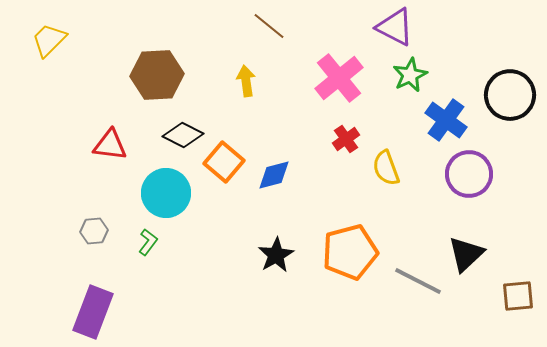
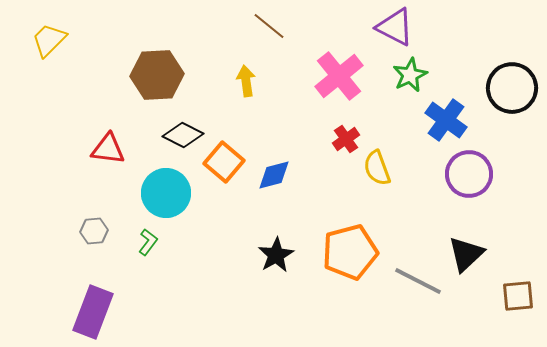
pink cross: moved 2 px up
black circle: moved 2 px right, 7 px up
red triangle: moved 2 px left, 4 px down
yellow semicircle: moved 9 px left
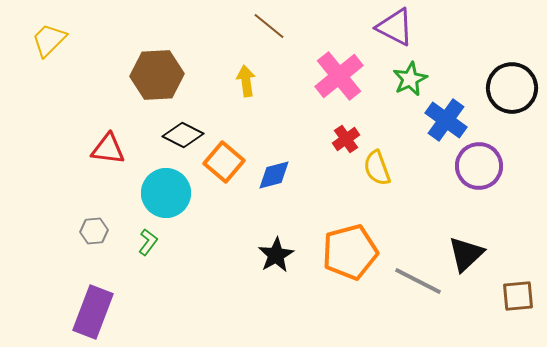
green star: moved 4 px down
purple circle: moved 10 px right, 8 px up
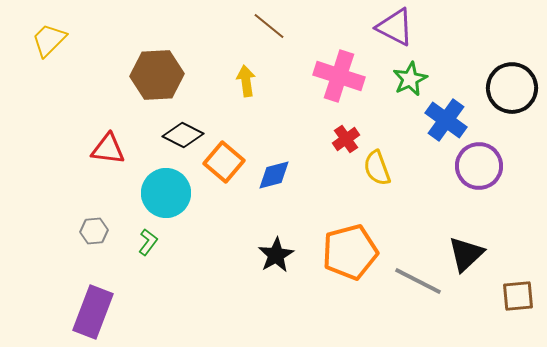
pink cross: rotated 33 degrees counterclockwise
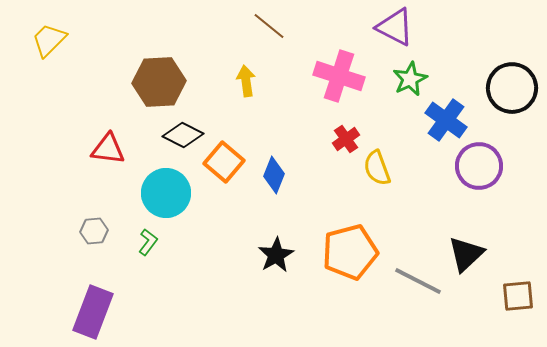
brown hexagon: moved 2 px right, 7 px down
blue diamond: rotated 54 degrees counterclockwise
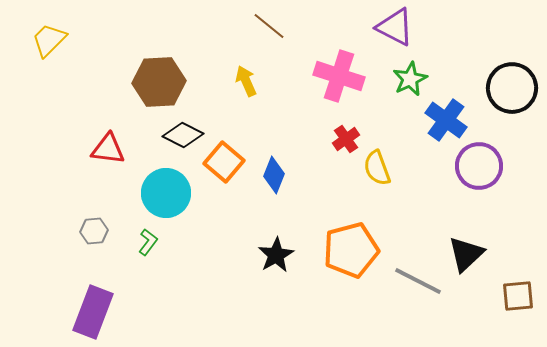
yellow arrow: rotated 16 degrees counterclockwise
orange pentagon: moved 1 px right, 2 px up
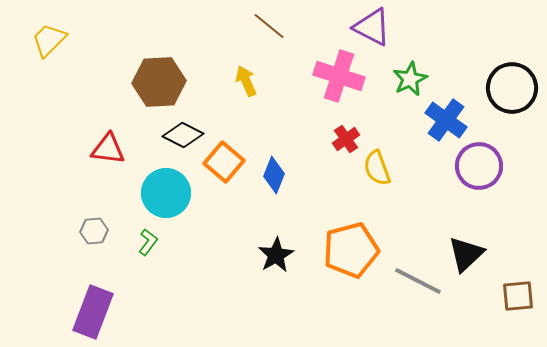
purple triangle: moved 23 px left
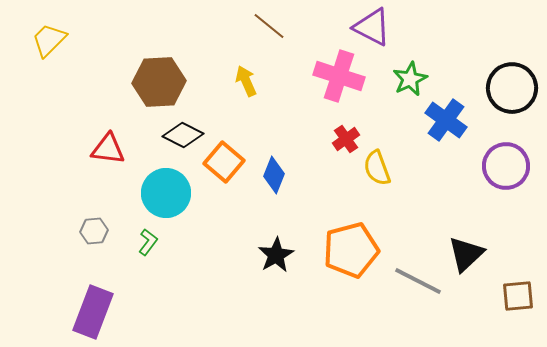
purple circle: moved 27 px right
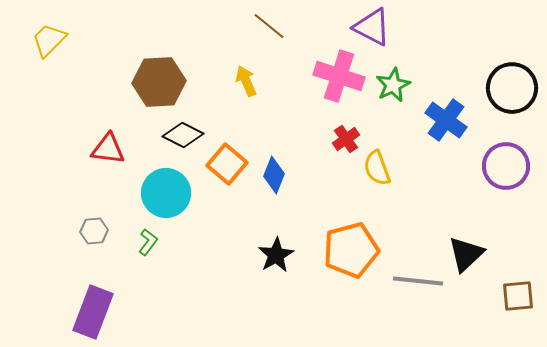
green star: moved 17 px left, 6 px down
orange square: moved 3 px right, 2 px down
gray line: rotated 21 degrees counterclockwise
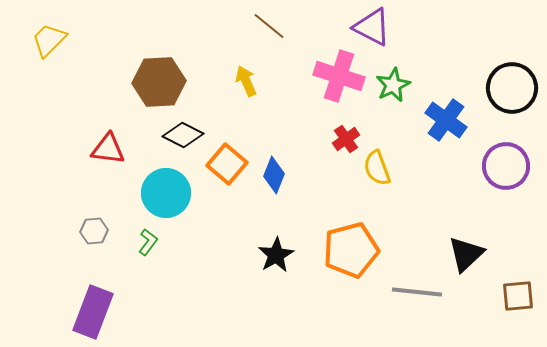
gray line: moved 1 px left, 11 px down
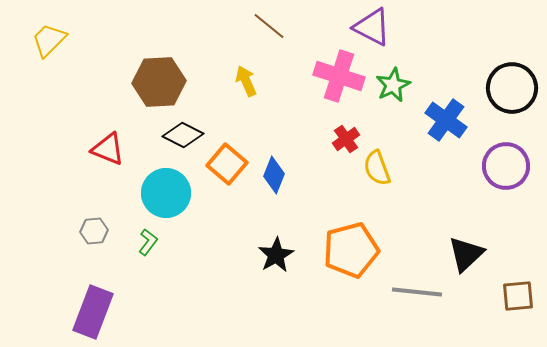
red triangle: rotated 15 degrees clockwise
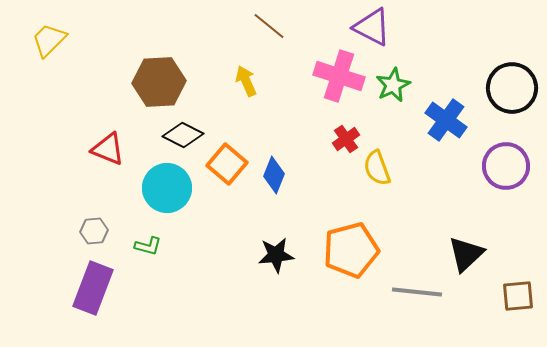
cyan circle: moved 1 px right, 5 px up
green L-shape: moved 4 px down; rotated 68 degrees clockwise
black star: rotated 24 degrees clockwise
purple rectangle: moved 24 px up
